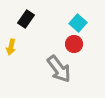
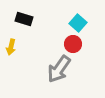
black rectangle: moved 2 px left; rotated 72 degrees clockwise
red circle: moved 1 px left
gray arrow: rotated 72 degrees clockwise
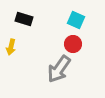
cyan square: moved 2 px left, 3 px up; rotated 18 degrees counterclockwise
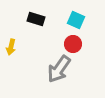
black rectangle: moved 12 px right
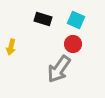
black rectangle: moved 7 px right
